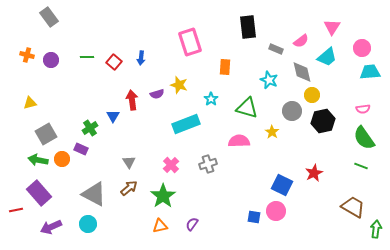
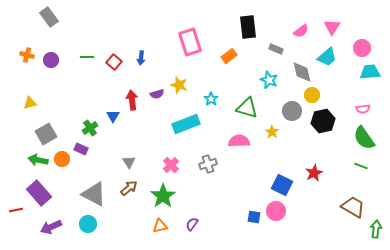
pink semicircle at (301, 41): moved 10 px up
orange rectangle at (225, 67): moved 4 px right, 11 px up; rotated 49 degrees clockwise
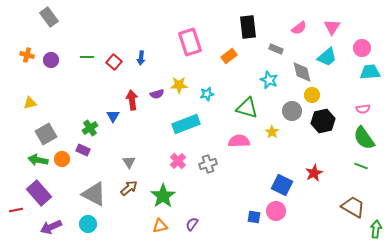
pink semicircle at (301, 31): moved 2 px left, 3 px up
yellow star at (179, 85): rotated 18 degrees counterclockwise
cyan star at (211, 99): moved 4 px left, 5 px up; rotated 24 degrees clockwise
purple rectangle at (81, 149): moved 2 px right, 1 px down
pink cross at (171, 165): moved 7 px right, 4 px up
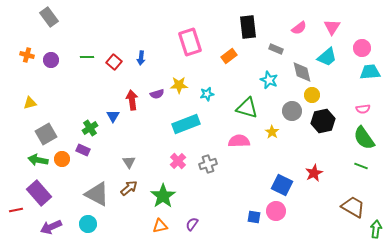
gray triangle at (94, 194): moved 3 px right
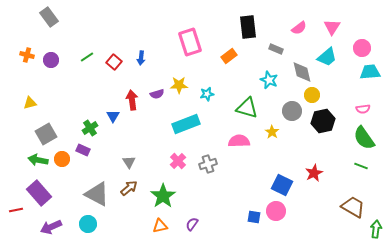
green line at (87, 57): rotated 32 degrees counterclockwise
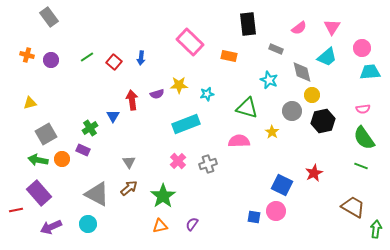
black rectangle at (248, 27): moved 3 px up
pink rectangle at (190, 42): rotated 28 degrees counterclockwise
orange rectangle at (229, 56): rotated 49 degrees clockwise
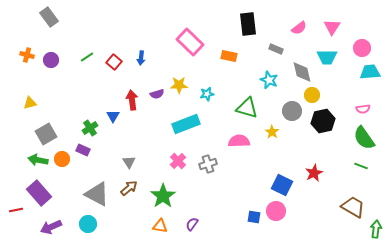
cyan trapezoid at (327, 57): rotated 40 degrees clockwise
orange triangle at (160, 226): rotated 21 degrees clockwise
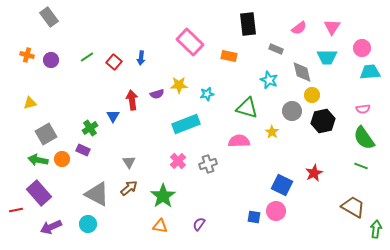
purple semicircle at (192, 224): moved 7 px right
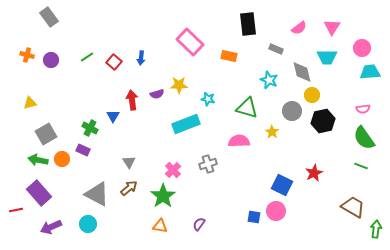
cyan star at (207, 94): moved 1 px right, 5 px down; rotated 24 degrees clockwise
green cross at (90, 128): rotated 28 degrees counterclockwise
pink cross at (178, 161): moved 5 px left, 9 px down
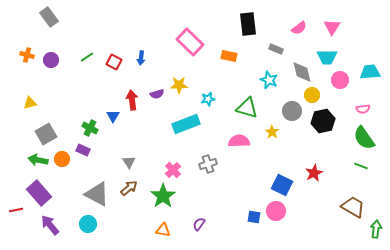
pink circle at (362, 48): moved 22 px left, 32 px down
red square at (114, 62): rotated 14 degrees counterclockwise
cyan star at (208, 99): rotated 24 degrees counterclockwise
orange triangle at (160, 226): moved 3 px right, 4 px down
purple arrow at (51, 227): moved 1 px left, 2 px up; rotated 75 degrees clockwise
